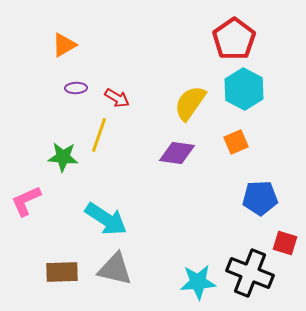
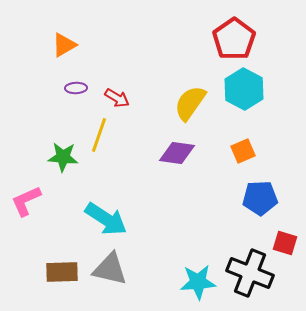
orange square: moved 7 px right, 9 px down
gray triangle: moved 5 px left
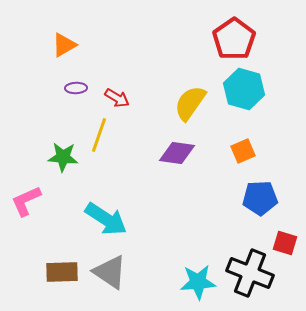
cyan hexagon: rotated 12 degrees counterclockwise
gray triangle: moved 3 px down; rotated 21 degrees clockwise
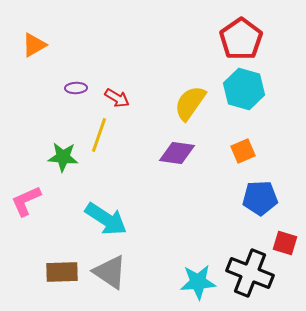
red pentagon: moved 7 px right
orange triangle: moved 30 px left
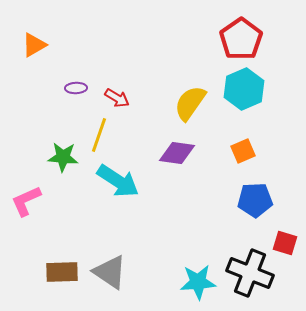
cyan hexagon: rotated 21 degrees clockwise
blue pentagon: moved 5 px left, 2 px down
cyan arrow: moved 12 px right, 38 px up
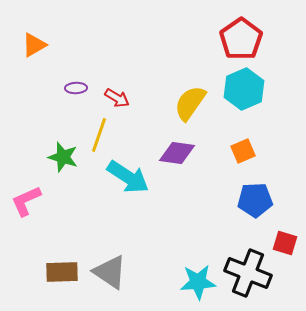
green star: rotated 12 degrees clockwise
cyan arrow: moved 10 px right, 4 px up
black cross: moved 2 px left
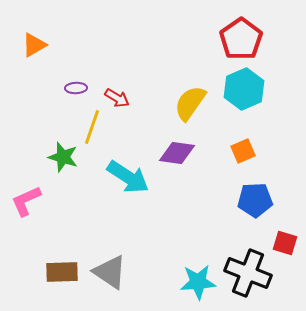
yellow line: moved 7 px left, 8 px up
